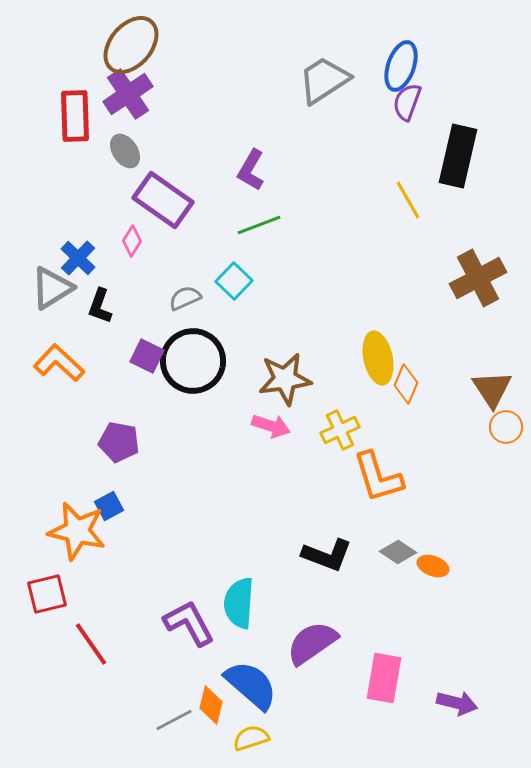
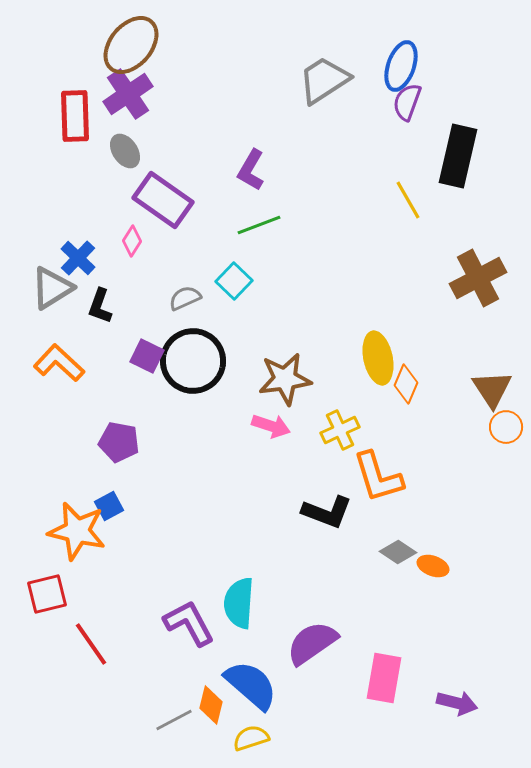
black L-shape at (327, 555): moved 43 px up
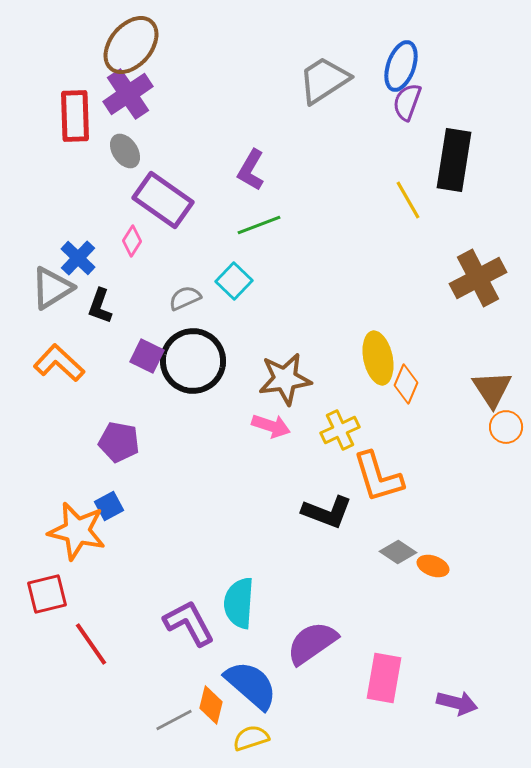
black rectangle at (458, 156): moved 4 px left, 4 px down; rotated 4 degrees counterclockwise
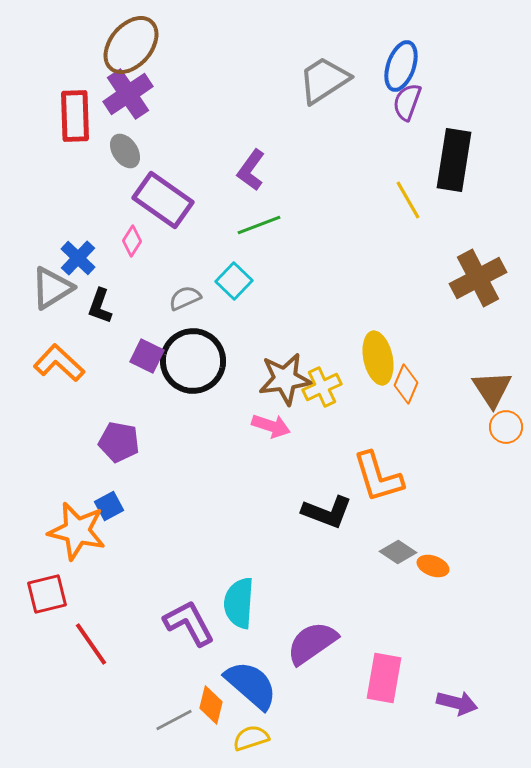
purple L-shape at (251, 170): rotated 6 degrees clockwise
yellow cross at (340, 430): moved 18 px left, 43 px up
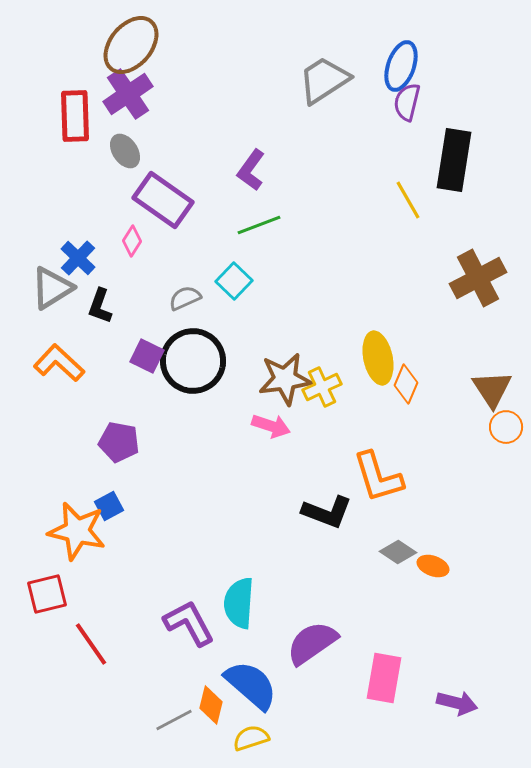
purple semicircle at (407, 102): rotated 6 degrees counterclockwise
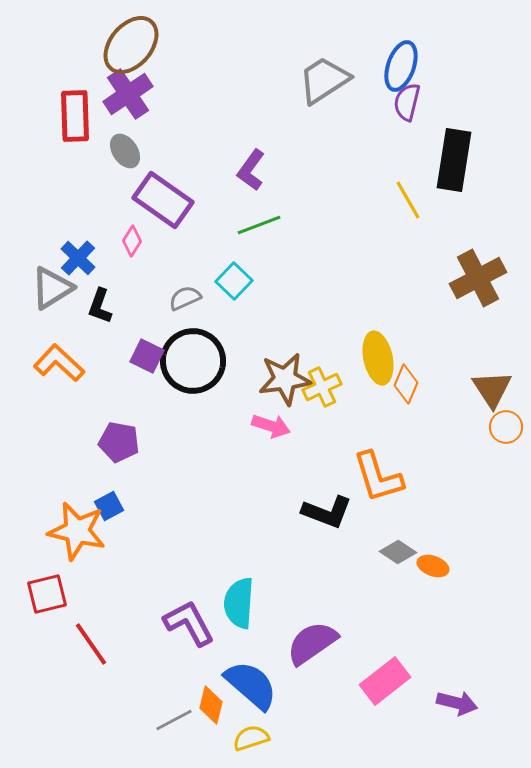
pink rectangle at (384, 678): moved 1 px right, 3 px down; rotated 42 degrees clockwise
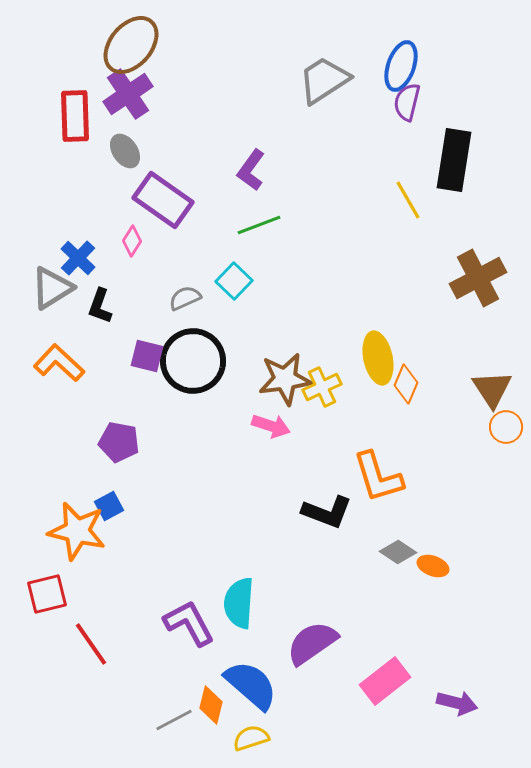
purple square at (147, 356): rotated 12 degrees counterclockwise
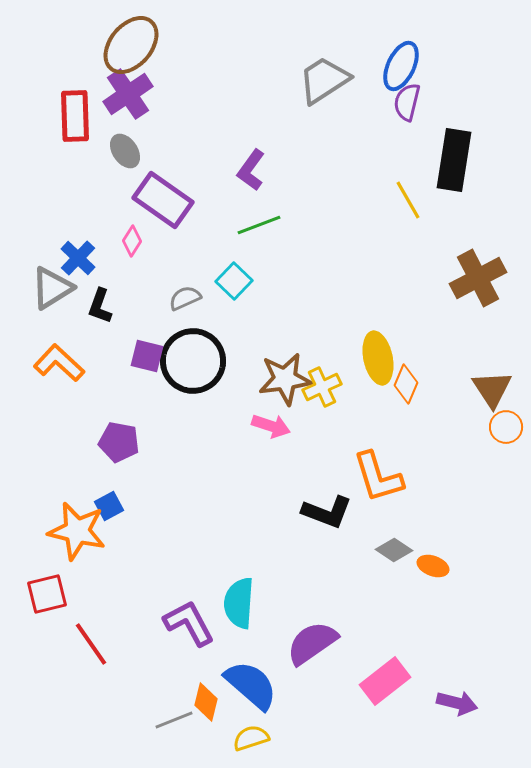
blue ellipse at (401, 66): rotated 6 degrees clockwise
gray diamond at (398, 552): moved 4 px left, 2 px up
orange diamond at (211, 705): moved 5 px left, 3 px up
gray line at (174, 720): rotated 6 degrees clockwise
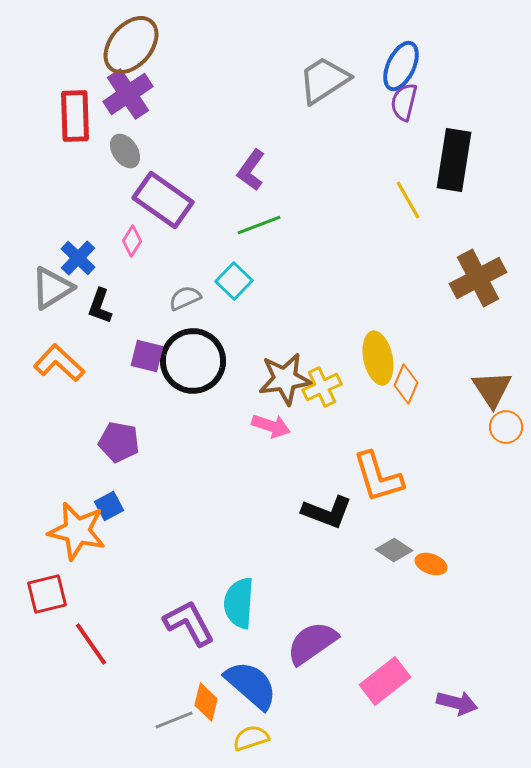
purple semicircle at (407, 102): moved 3 px left
orange ellipse at (433, 566): moved 2 px left, 2 px up
